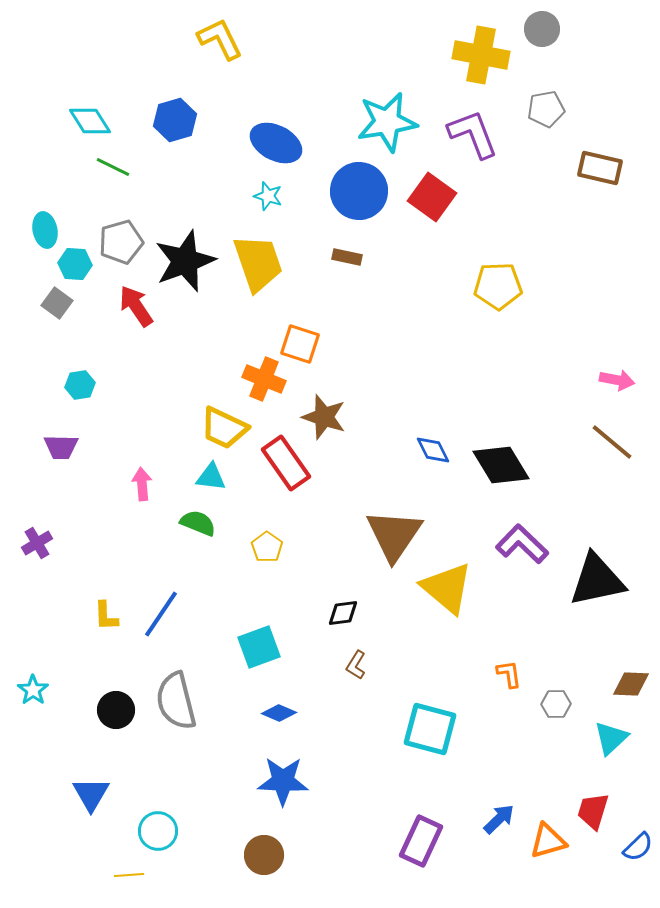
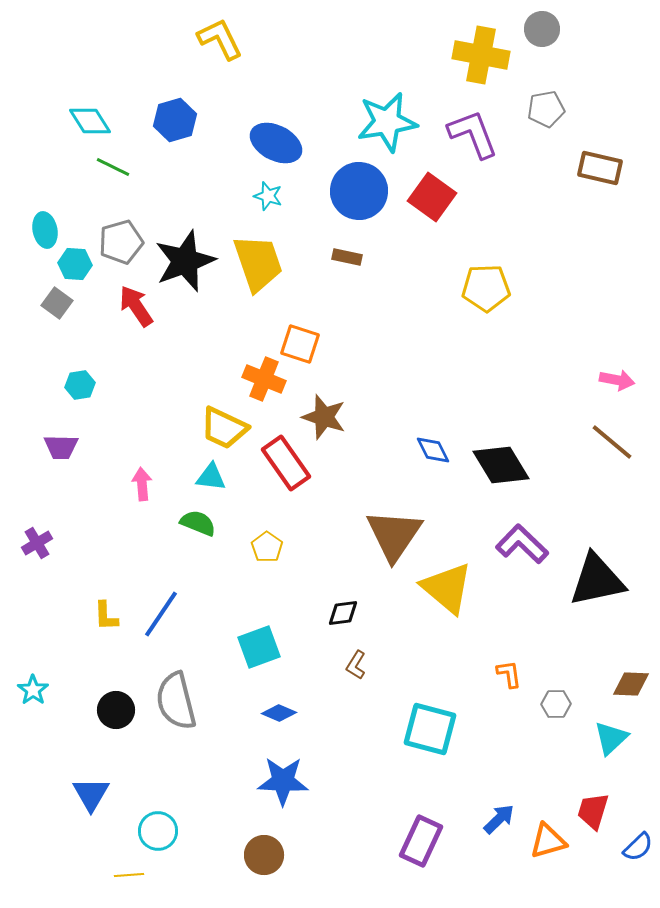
yellow pentagon at (498, 286): moved 12 px left, 2 px down
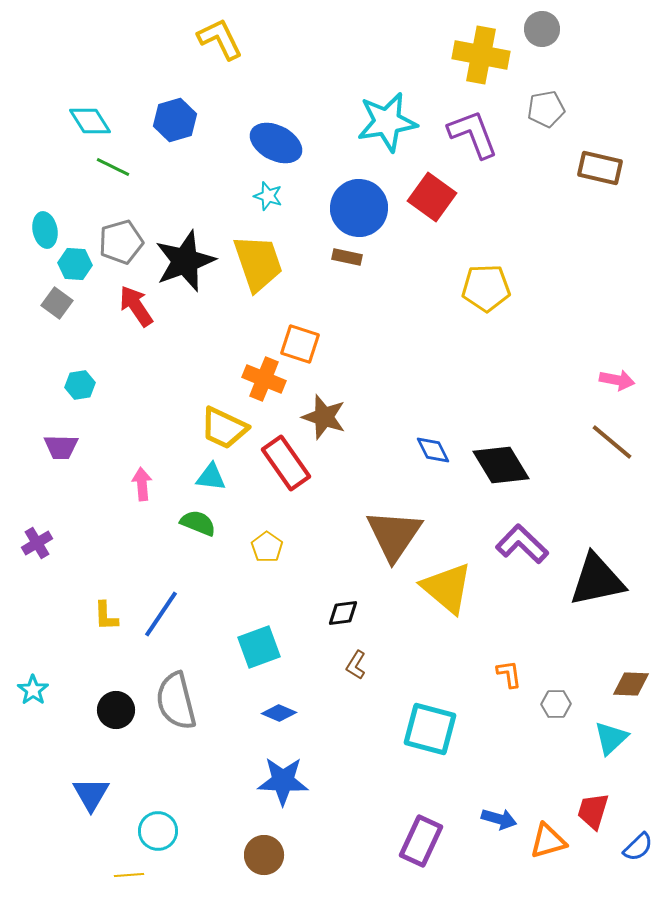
blue circle at (359, 191): moved 17 px down
blue arrow at (499, 819): rotated 60 degrees clockwise
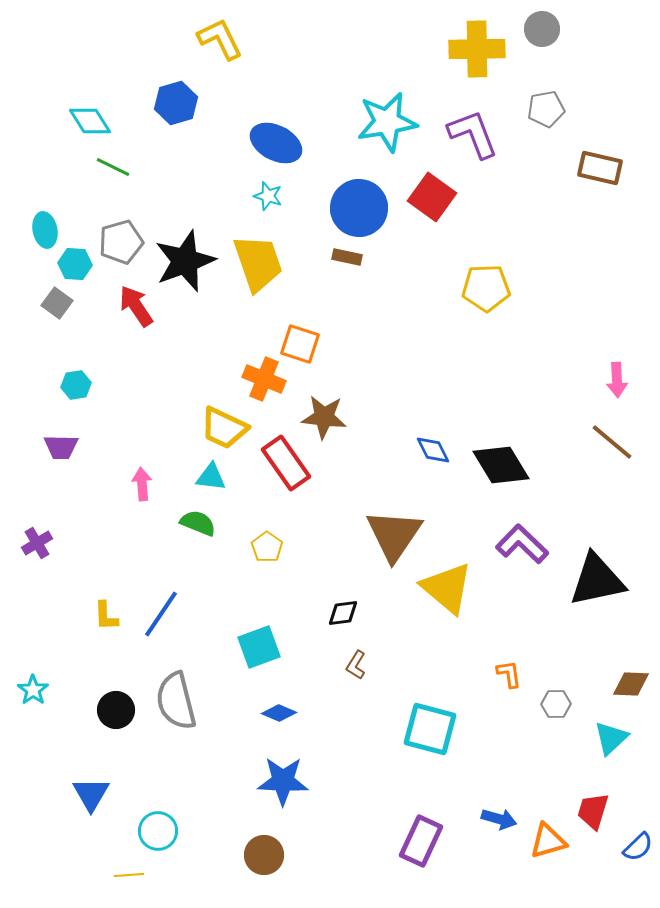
yellow cross at (481, 55): moved 4 px left, 6 px up; rotated 12 degrees counterclockwise
blue hexagon at (175, 120): moved 1 px right, 17 px up
pink arrow at (617, 380): rotated 76 degrees clockwise
cyan hexagon at (80, 385): moved 4 px left
brown star at (324, 417): rotated 12 degrees counterclockwise
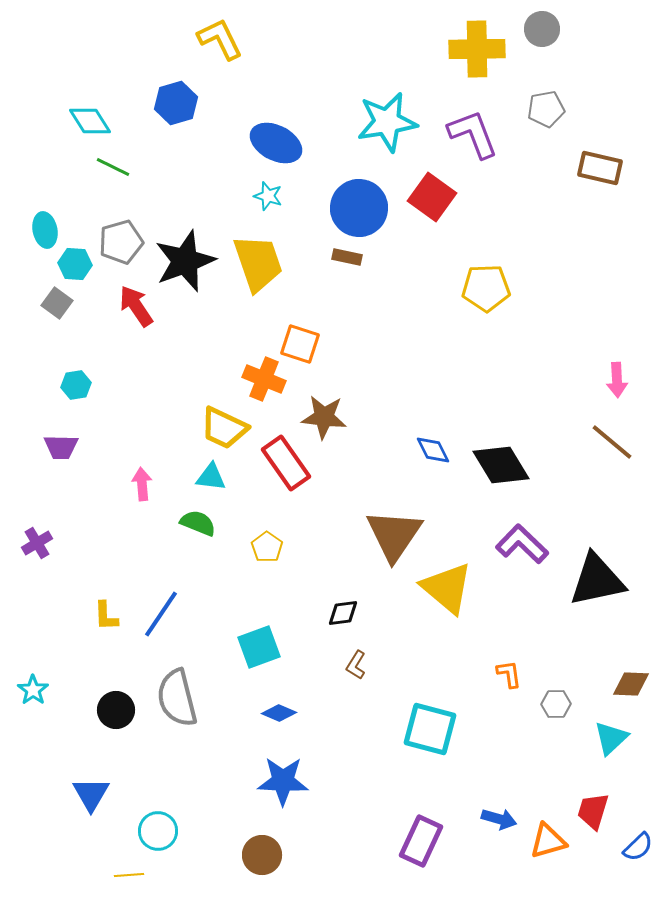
gray semicircle at (176, 701): moved 1 px right, 3 px up
brown circle at (264, 855): moved 2 px left
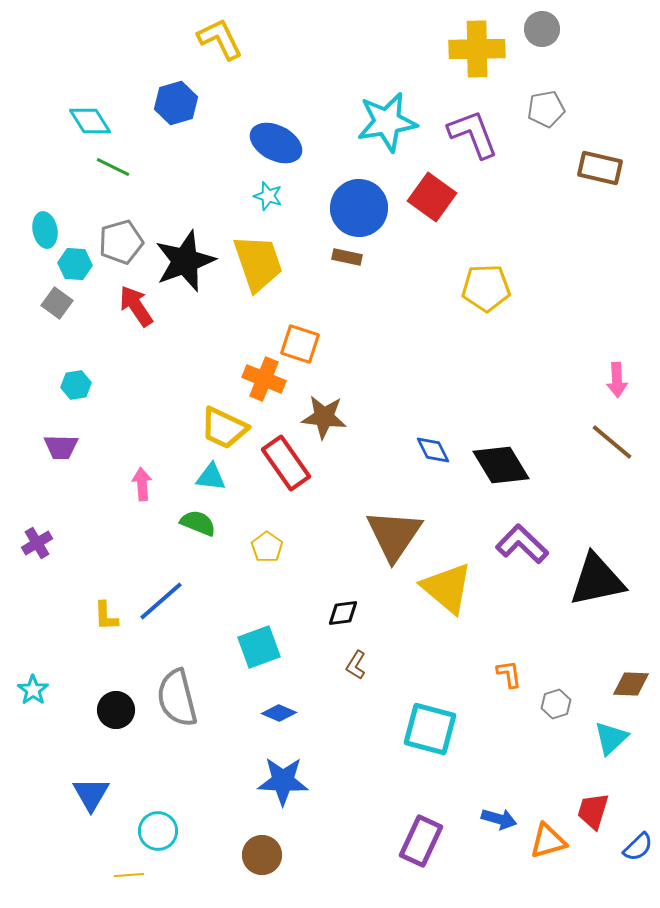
blue line at (161, 614): moved 13 px up; rotated 15 degrees clockwise
gray hexagon at (556, 704): rotated 16 degrees counterclockwise
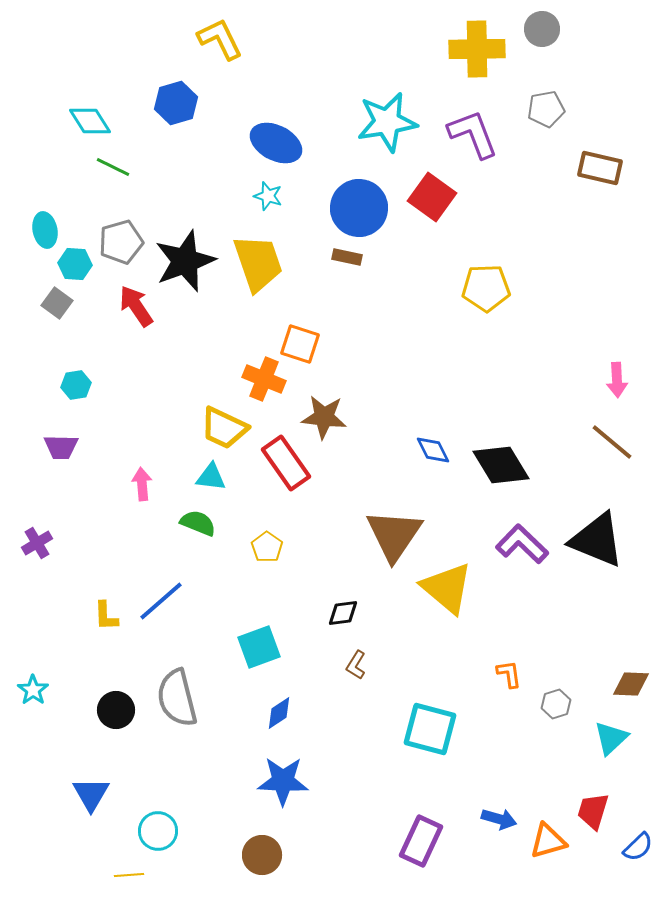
black triangle at (597, 580): moved 40 px up; rotated 34 degrees clockwise
blue diamond at (279, 713): rotated 56 degrees counterclockwise
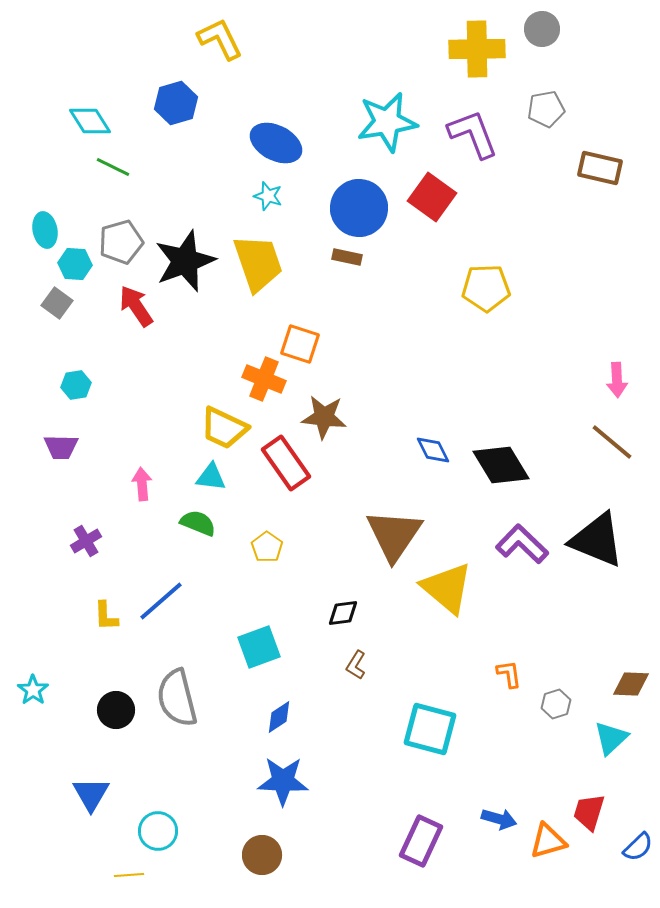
purple cross at (37, 543): moved 49 px right, 2 px up
blue diamond at (279, 713): moved 4 px down
red trapezoid at (593, 811): moved 4 px left, 1 px down
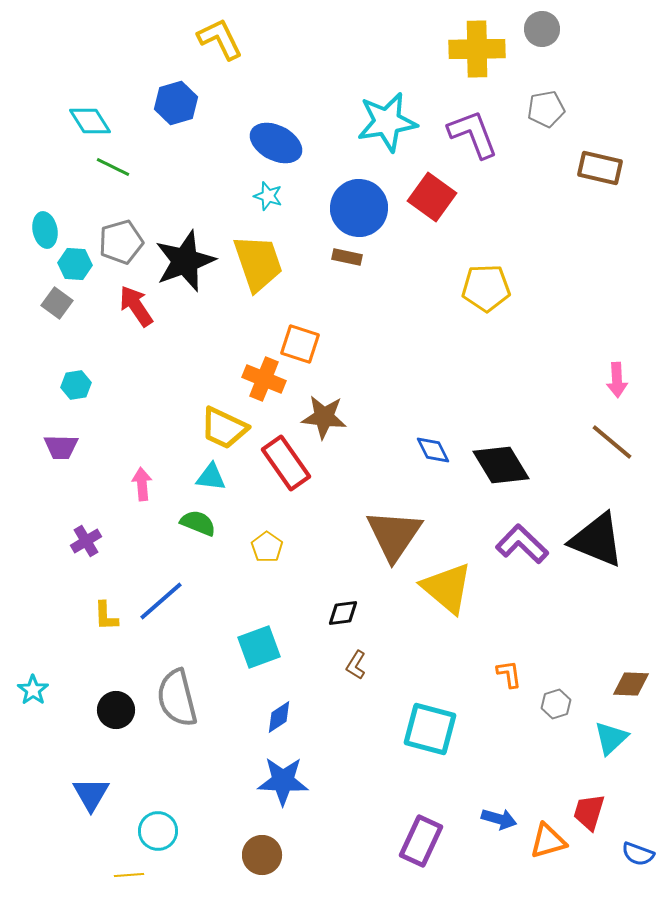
blue semicircle at (638, 847): moved 7 px down; rotated 64 degrees clockwise
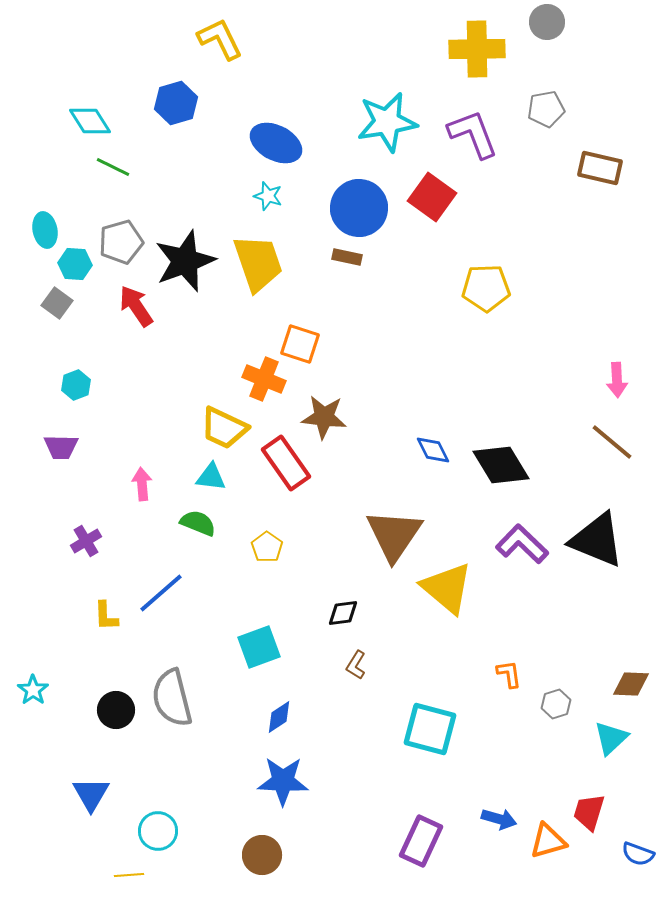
gray circle at (542, 29): moved 5 px right, 7 px up
cyan hexagon at (76, 385): rotated 12 degrees counterclockwise
blue line at (161, 601): moved 8 px up
gray semicircle at (177, 698): moved 5 px left
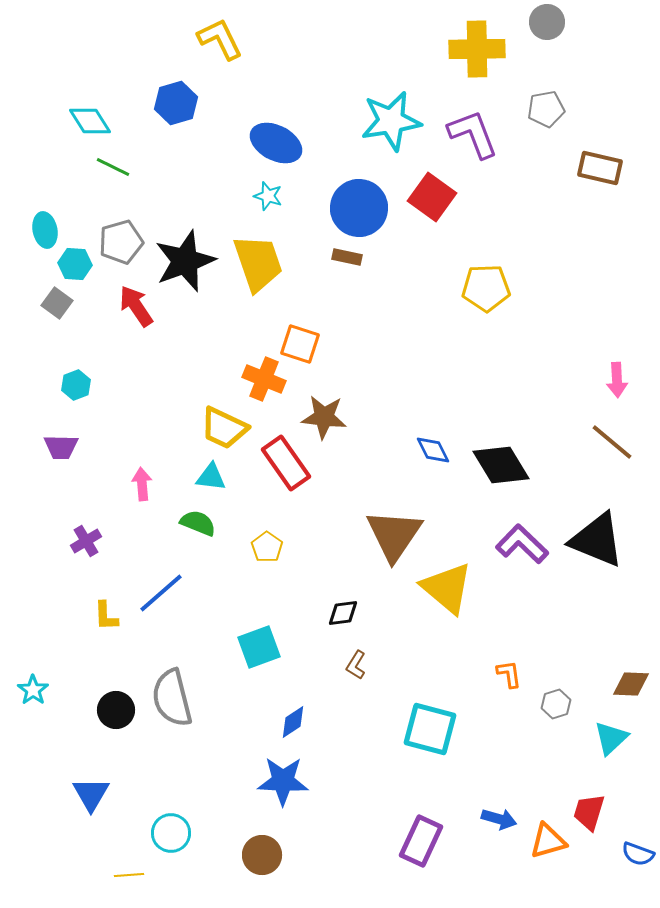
cyan star at (387, 122): moved 4 px right, 1 px up
blue diamond at (279, 717): moved 14 px right, 5 px down
cyan circle at (158, 831): moved 13 px right, 2 px down
